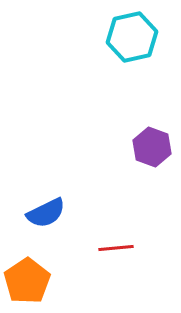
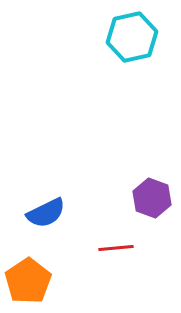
purple hexagon: moved 51 px down
orange pentagon: moved 1 px right
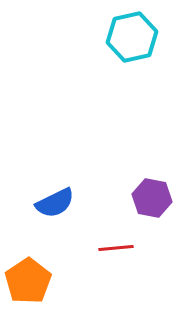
purple hexagon: rotated 9 degrees counterclockwise
blue semicircle: moved 9 px right, 10 px up
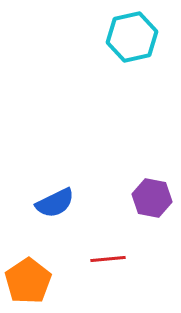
red line: moved 8 px left, 11 px down
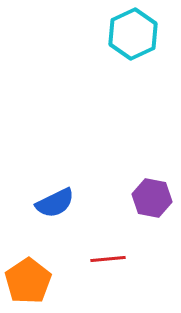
cyan hexagon: moved 1 px right, 3 px up; rotated 12 degrees counterclockwise
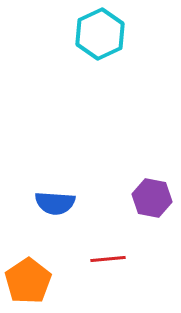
cyan hexagon: moved 33 px left
blue semicircle: rotated 30 degrees clockwise
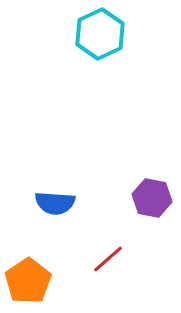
red line: rotated 36 degrees counterclockwise
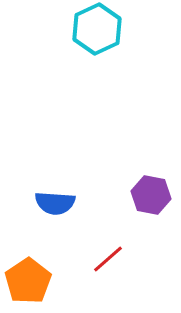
cyan hexagon: moved 3 px left, 5 px up
purple hexagon: moved 1 px left, 3 px up
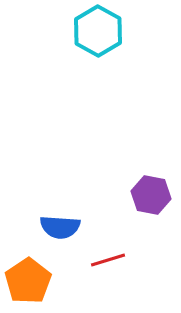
cyan hexagon: moved 1 px right, 2 px down; rotated 6 degrees counterclockwise
blue semicircle: moved 5 px right, 24 px down
red line: moved 1 px down; rotated 24 degrees clockwise
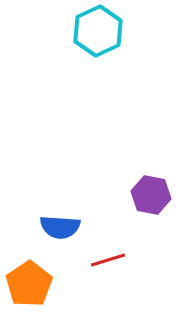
cyan hexagon: rotated 6 degrees clockwise
orange pentagon: moved 1 px right, 3 px down
